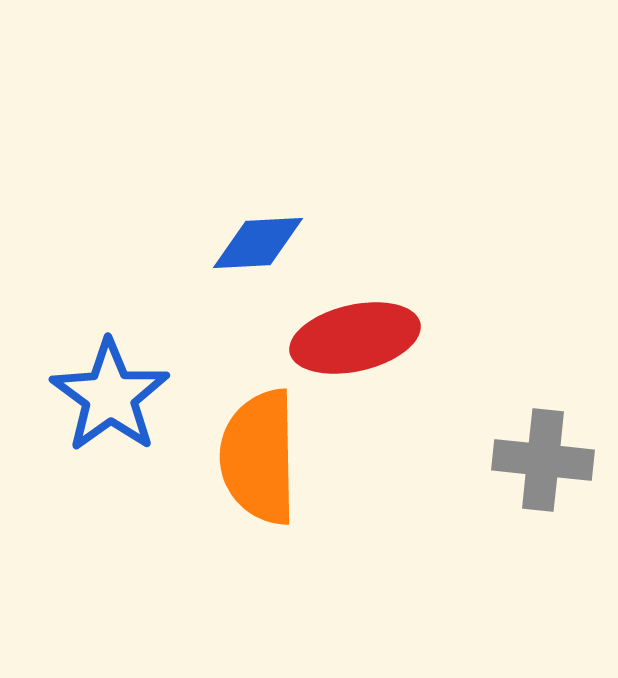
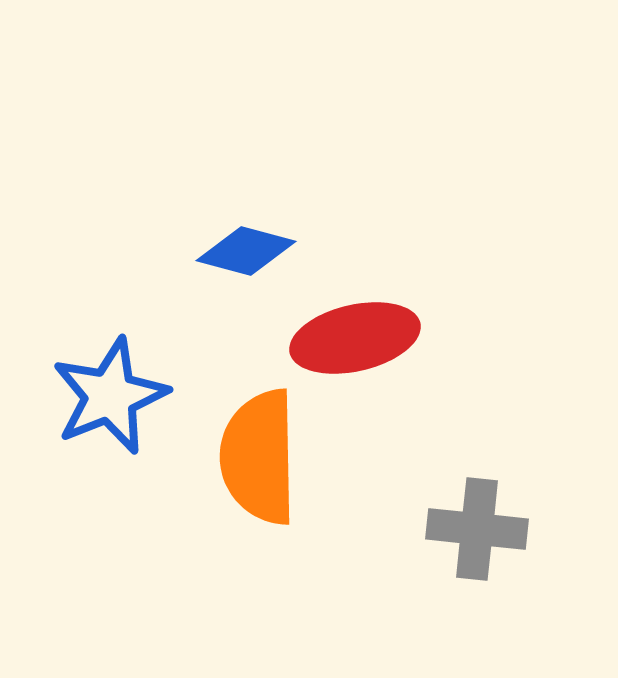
blue diamond: moved 12 px left, 8 px down; rotated 18 degrees clockwise
blue star: rotated 14 degrees clockwise
gray cross: moved 66 px left, 69 px down
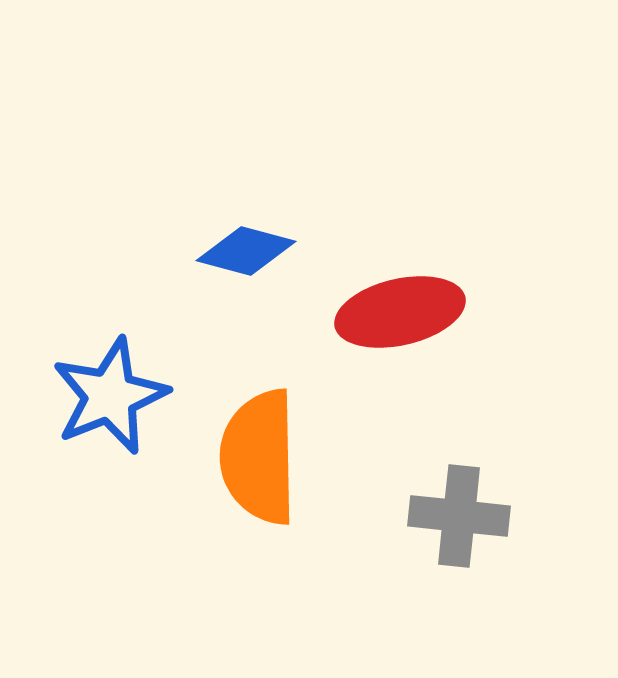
red ellipse: moved 45 px right, 26 px up
gray cross: moved 18 px left, 13 px up
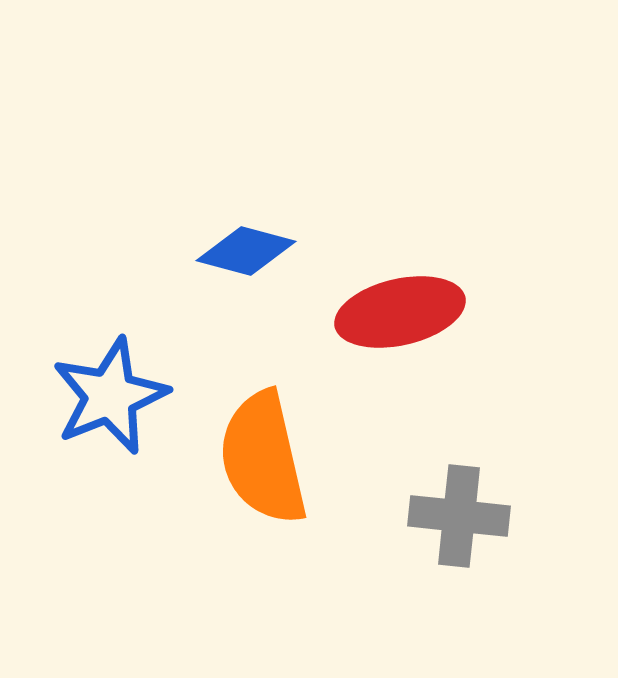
orange semicircle: moved 4 px right, 1 px down; rotated 12 degrees counterclockwise
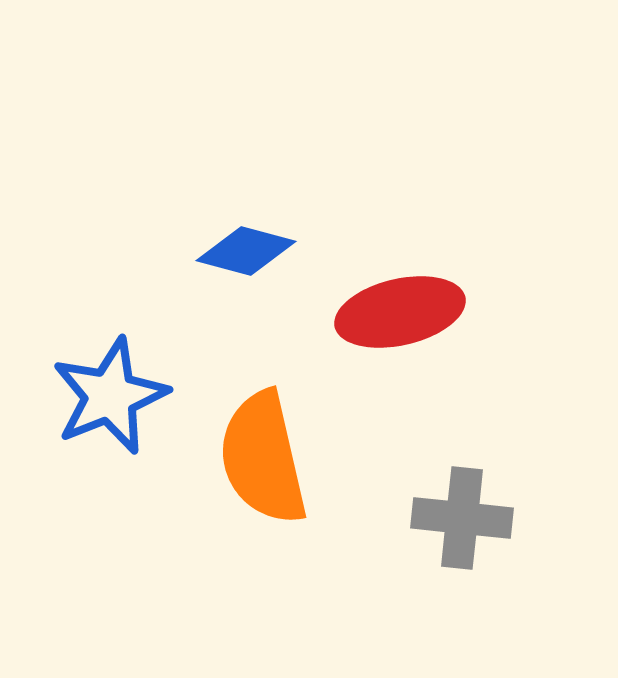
gray cross: moved 3 px right, 2 px down
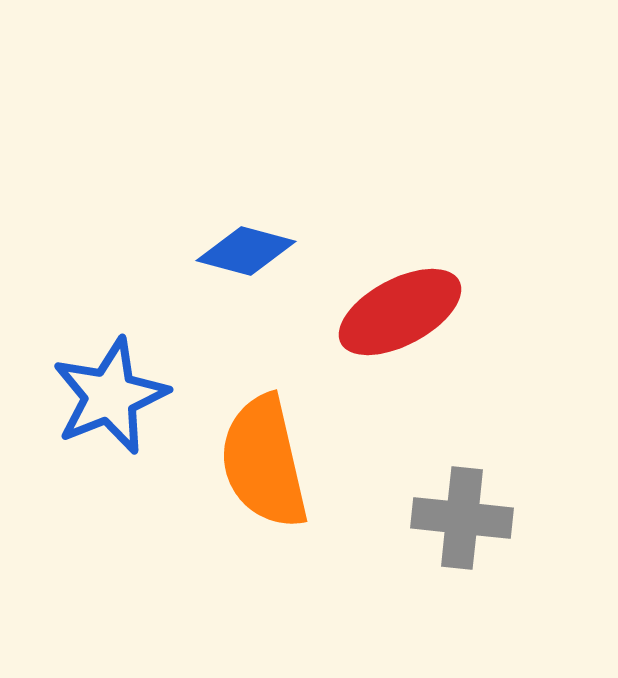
red ellipse: rotated 15 degrees counterclockwise
orange semicircle: moved 1 px right, 4 px down
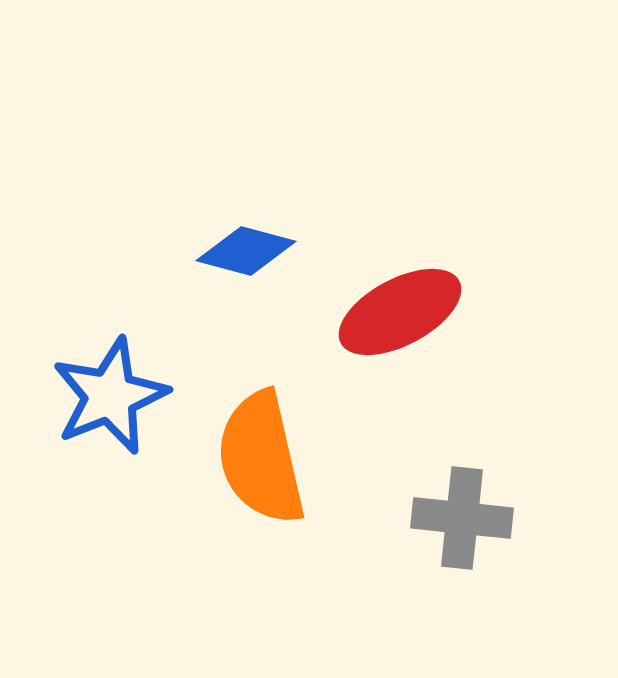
orange semicircle: moved 3 px left, 4 px up
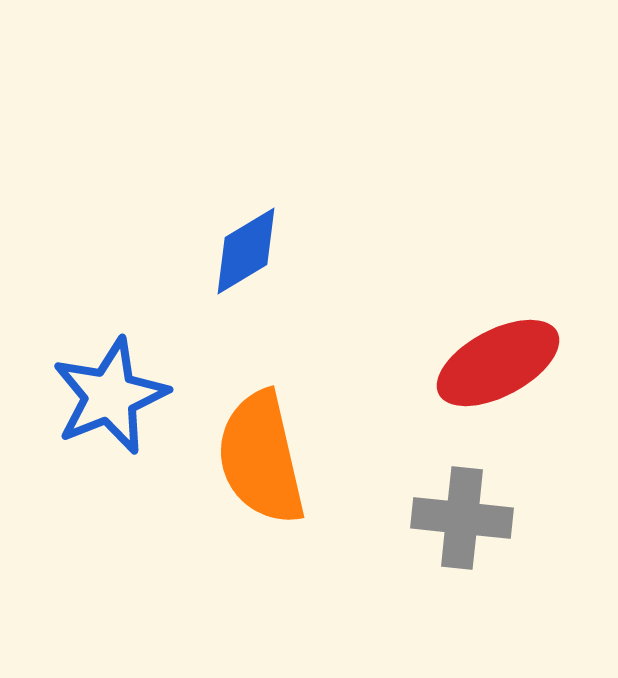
blue diamond: rotated 46 degrees counterclockwise
red ellipse: moved 98 px right, 51 px down
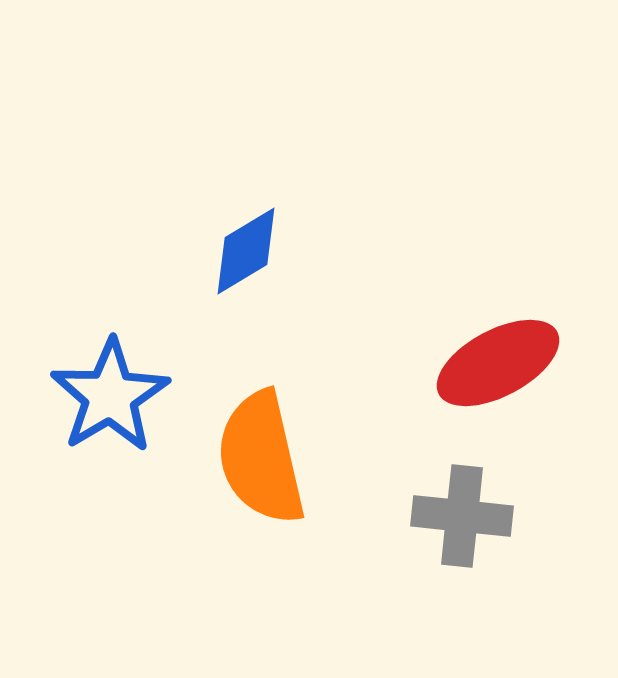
blue star: rotated 9 degrees counterclockwise
gray cross: moved 2 px up
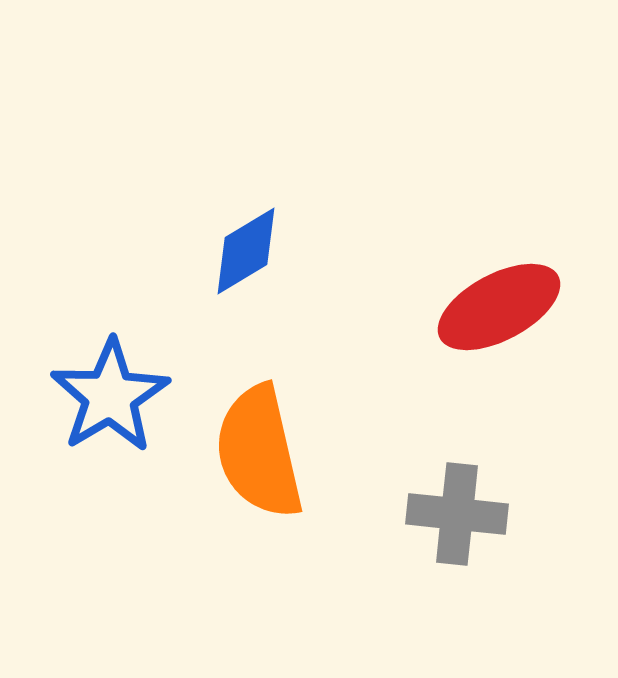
red ellipse: moved 1 px right, 56 px up
orange semicircle: moved 2 px left, 6 px up
gray cross: moved 5 px left, 2 px up
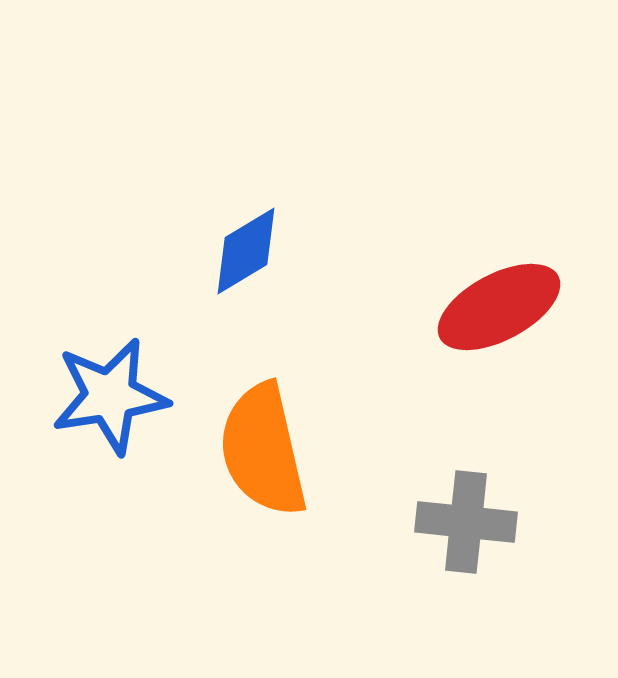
blue star: rotated 22 degrees clockwise
orange semicircle: moved 4 px right, 2 px up
gray cross: moved 9 px right, 8 px down
